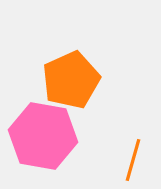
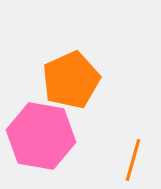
pink hexagon: moved 2 px left
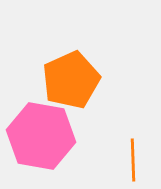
orange line: rotated 18 degrees counterclockwise
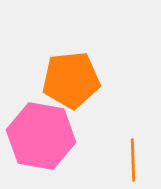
orange pentagon: rotated 18 degrees clockwise
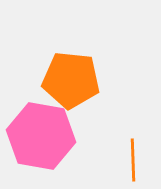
orange pentagon: rotated 12 degrees clockwise
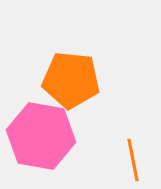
orange line: rotated 9 degrees counterclockwise
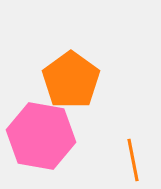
orange pentagon: rotated 30 degrees clockwise
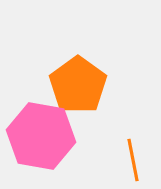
orange pentagon: moved 7 px right, 5 px down
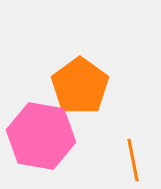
orange pentagon: moved 2 px right, 1 px down
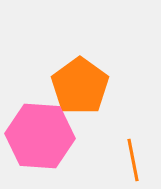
pink hexagon: moved 1 px left; rotated 6 degrees counterclockwise
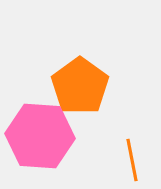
orange line: moved 1 px left
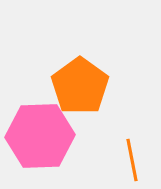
pink hexagon: rotated 6 degrees counterclockwise
